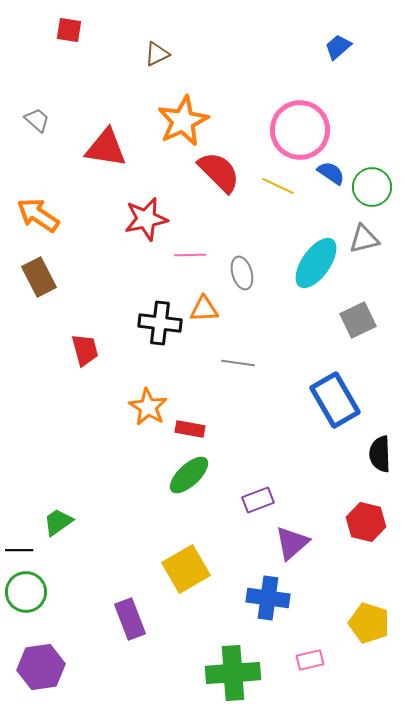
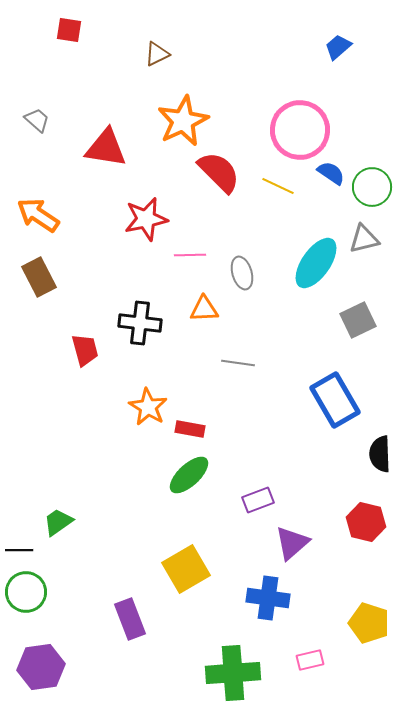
black cross at (160, 323): moved 20 px left
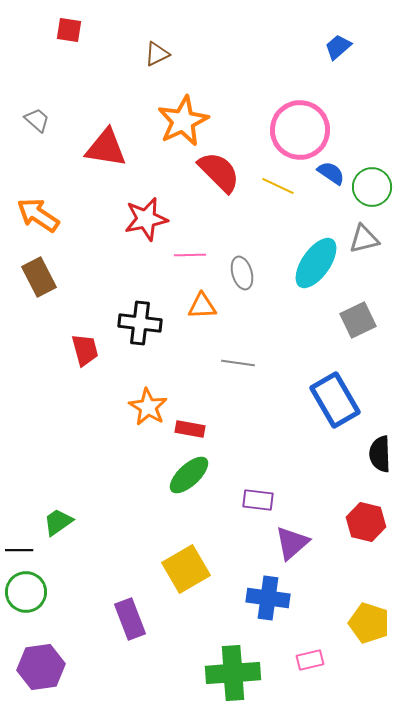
orange triangle at (204, 309): moved 2 px left, 3 px up
purple rectangle at (258, 500): rotated 28 degrees clockwise
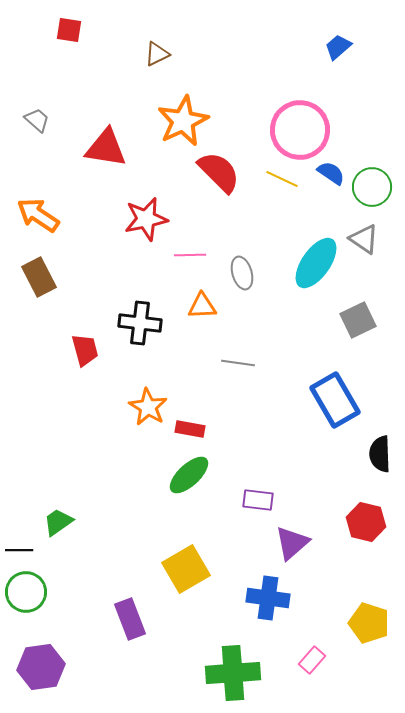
yellow line at (278, 186): moved 4 px right, 7 px up
gray triangle at (364, 239): rotated 48 degrees clockwise
pink rectangle at (310, 660): moved 2 px right; rotated 36 degrees counterclockwise
